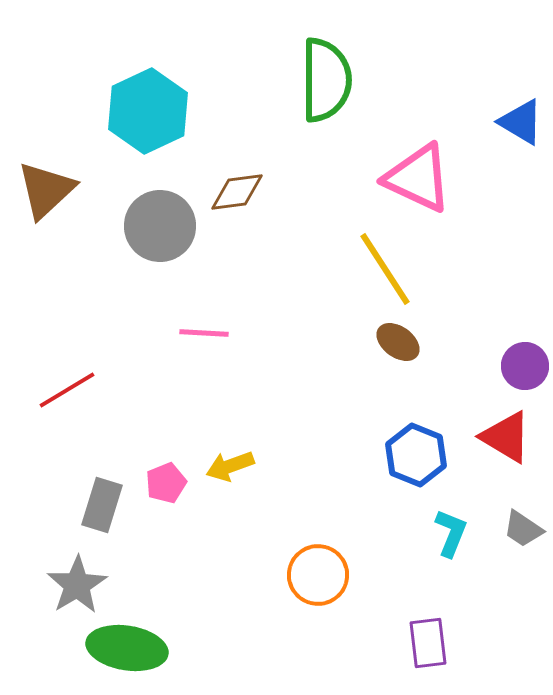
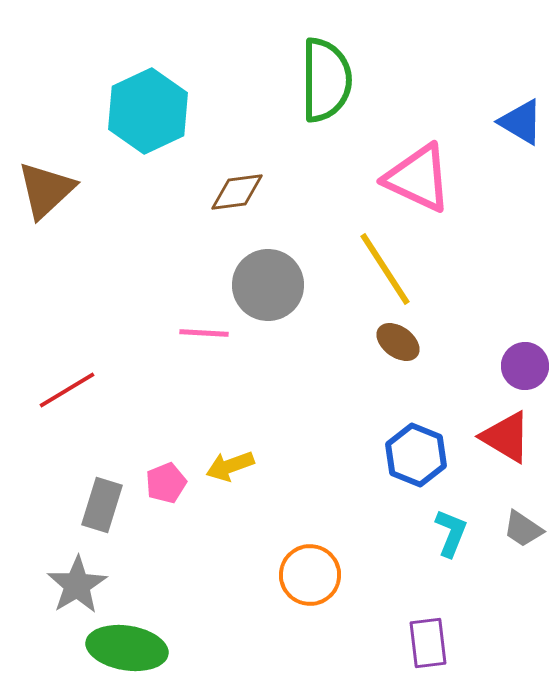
gray circle: moved 108 px right, 59 px down
orange circle: moved 8 px left
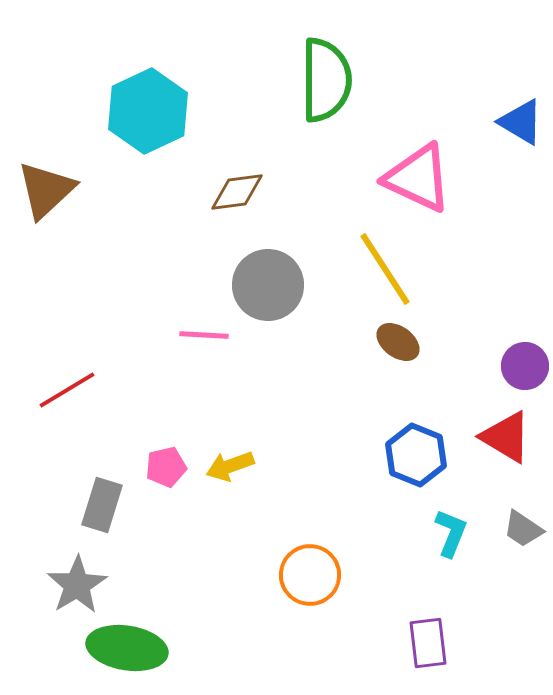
pink line: moved 2 px down
pink pentagon: moved 16 px up; rotated 9 degrees clockwise
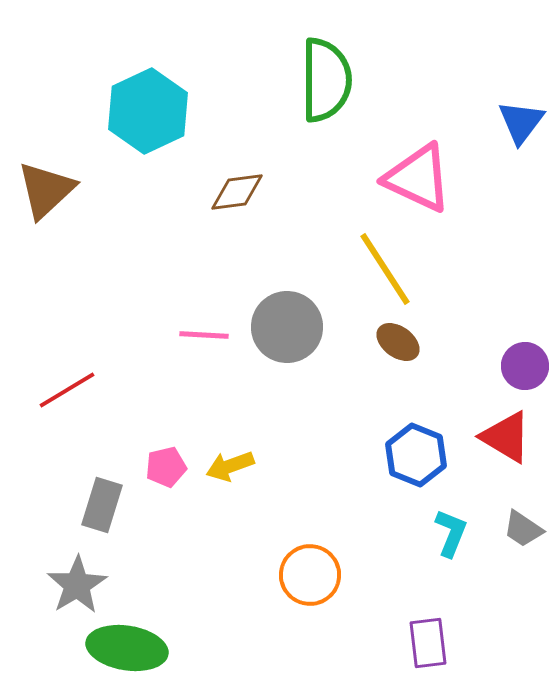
blue triangle: rotated 36 degrees clockwise
gray circle: moved 19 px right, 42 px down
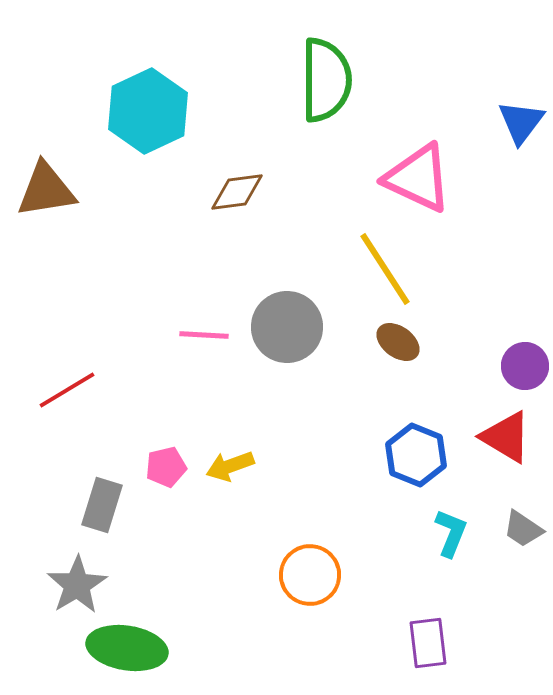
brown triangle: rotated 34 degrees clockwise
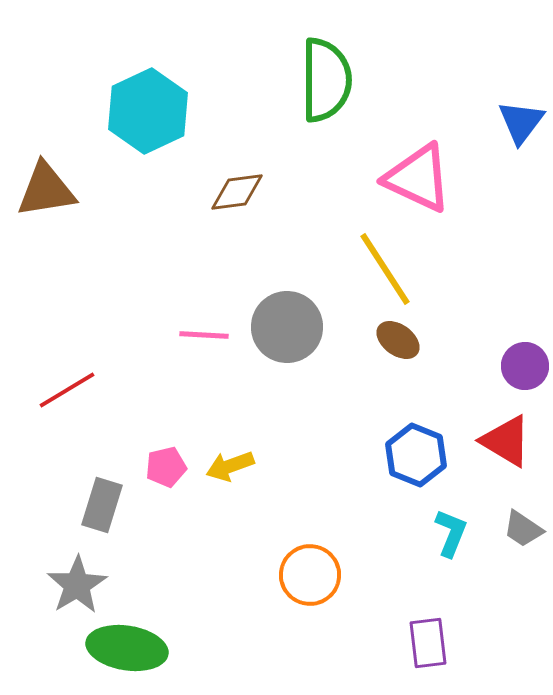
brown ellipse: moved 2 px up
red triangle: moved 4 px down
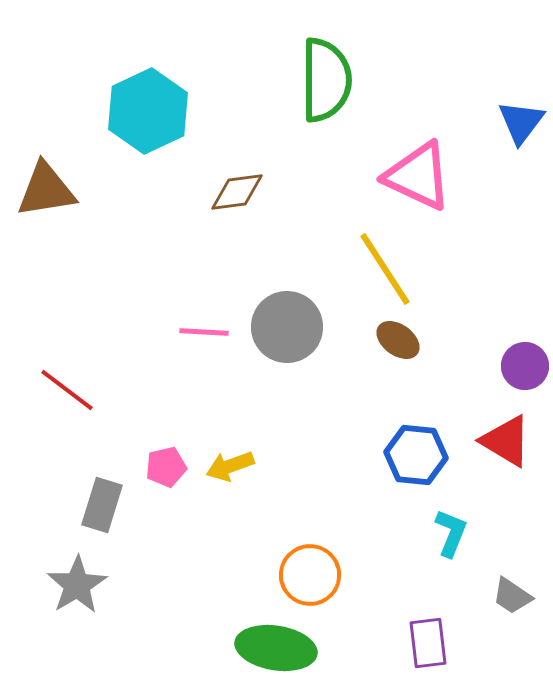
pink triangle: moved 2 px up
pink line: moved 3 px up
red line: rotated 68 degrees clockwise
blue hexagon: rotated 16 degrees counterclockwise
gray trapezoid: moved 11 px left, 67 px down
green ellipse: moved 149 px right
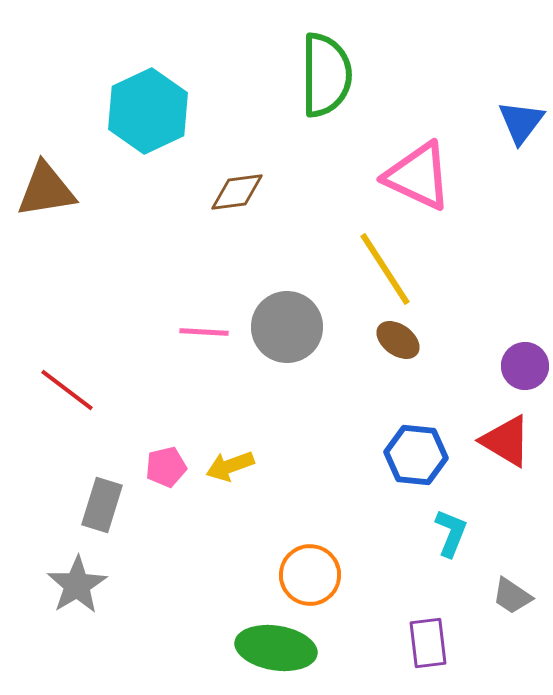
green semicircle: moved 5 px up
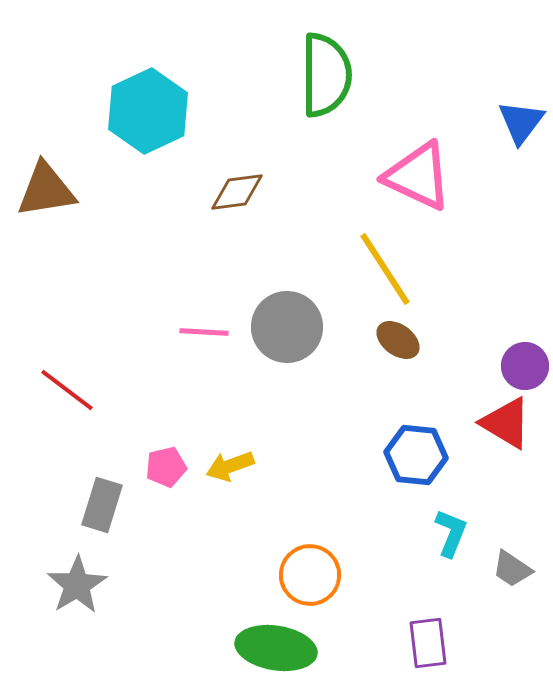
red triangle: moved 18 px up
gray trapezoid: moved 27 px up
